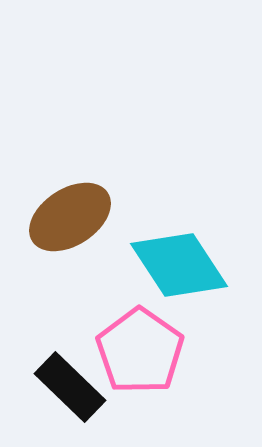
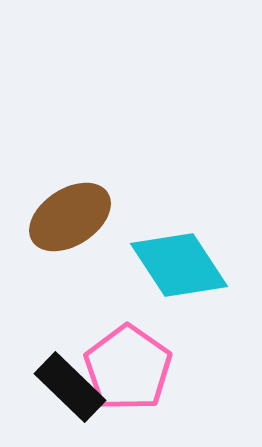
pink pentagon: moved 12 px left, 17 px down
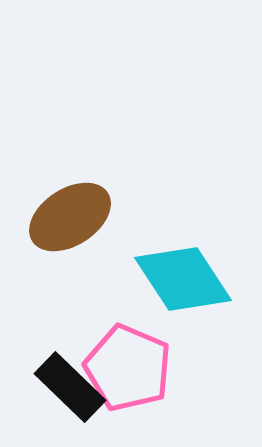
cyan diamond: moved 4 px right, 14 px down
pink pentagon: rotated 12 degrees counterclockwise
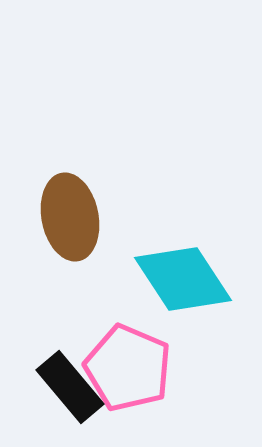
brown ellipse: rotated 68 degrees counterclockwise
black rectangle: rotated 6 degrees clockwise
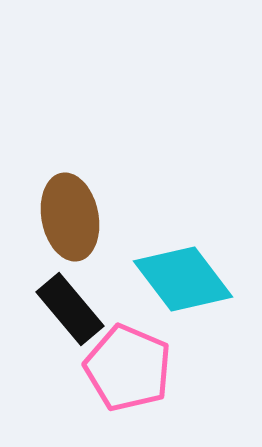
cyan diamond: rotated 4 degrees counterclockwise
black rectangle: moved 78 px up
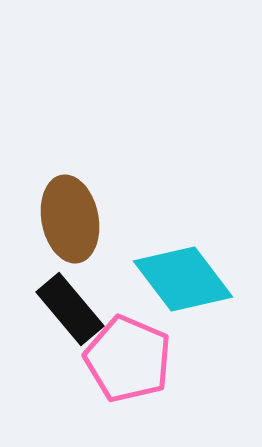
brown ellipse: moved 2 px down
pink pentagon: moved 9 px up
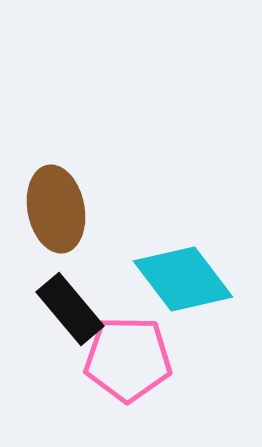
brown ellipse: moved 14 px left, 10 px up
pink pentagon: rotated 22 degrees counterclockwise
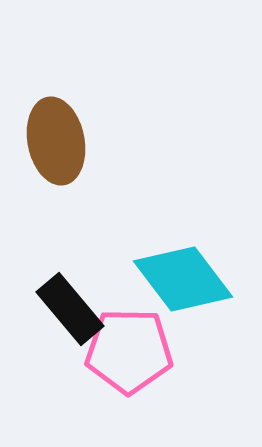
brown ellipse: moved 68 px up
pink pentagon: moved 1 px right, 8 px up
